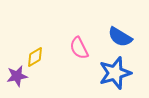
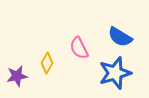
yellow diamond: moved 12 px right, 6 px down; rotated 30 degrees counterclockwise
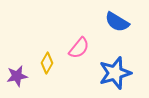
blue semicircle: moved 3 px left, 15 px up
pink semicircle: rotated 115 degrees counterclockwise
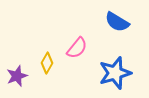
pink semicircle: moved 2 px left
purple star: rotated 10 degrees counterclockwise
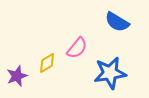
yellow diamond: rotated 30 degrees clockwise
blue star: moved 5 px left; rotated 8 degrees clockwise
